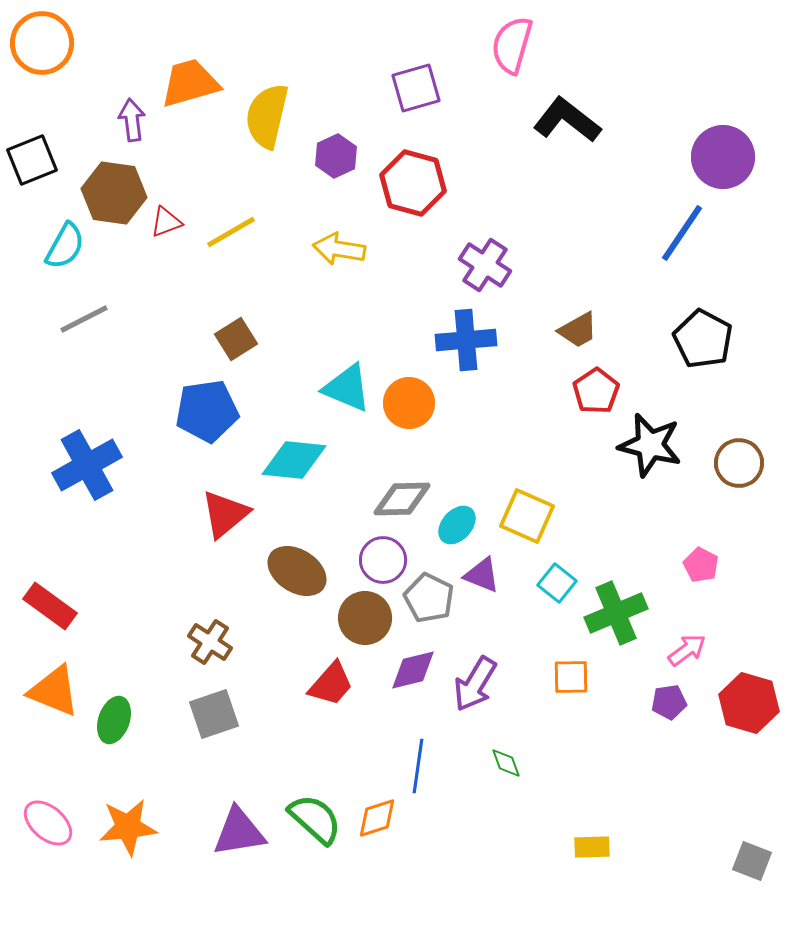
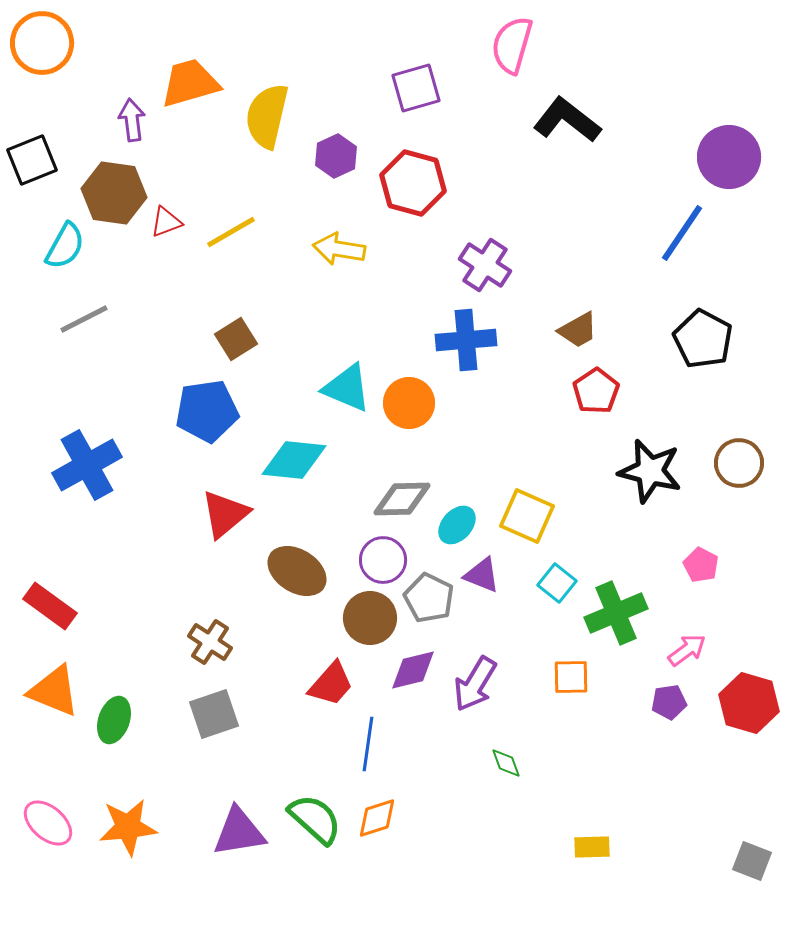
purple circle at (723, 157): moved 6 px right
black star at (650, 445): moved 26 px down
brown circle at (365, 618): moved 5 px right
blue line at (418, 766): moved 50 px left, 22 px up
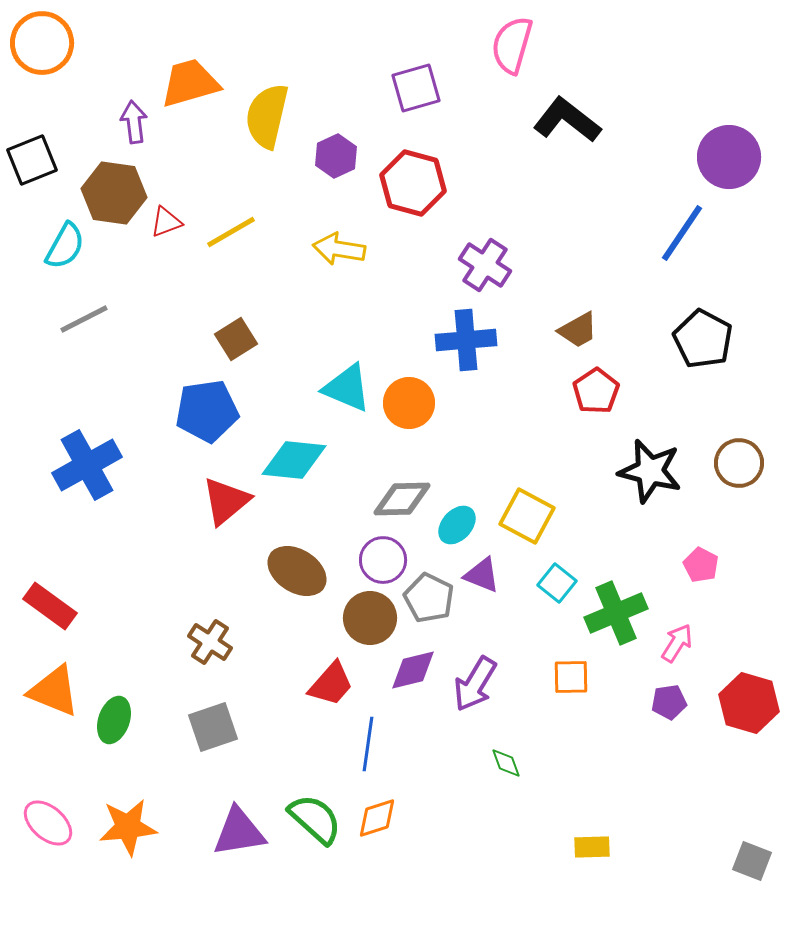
purple arrow at (132, 120): moved 2 px right, 2 px down
red triangle at (225, 514): moved 1 px right, 13 px up
yellow square at (527, 516): rotated 4 degrees clockwise
pink arrow at (687, 650): moved 10 px left, 7 px up; rotated 21 degrees counterclockwise
gray square at (214, 714): moved 1 px left, 13 px down
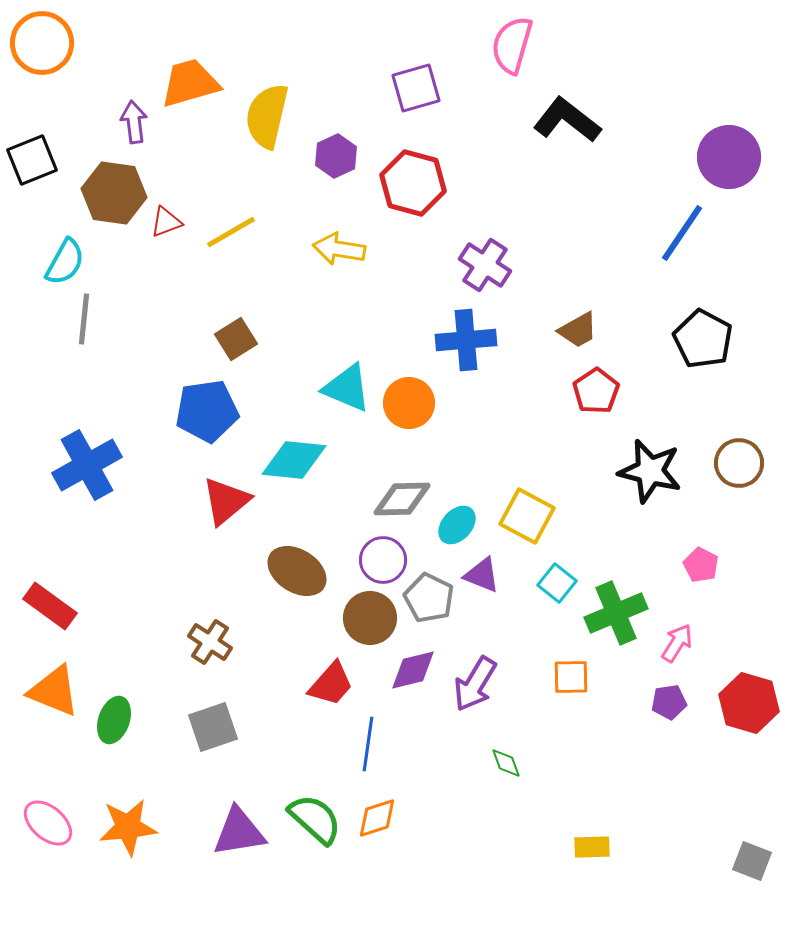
cyan semicircle at (65, 246): moved 16 px down
gray line at (84, 319): rotated 57 degrees counterclockwise
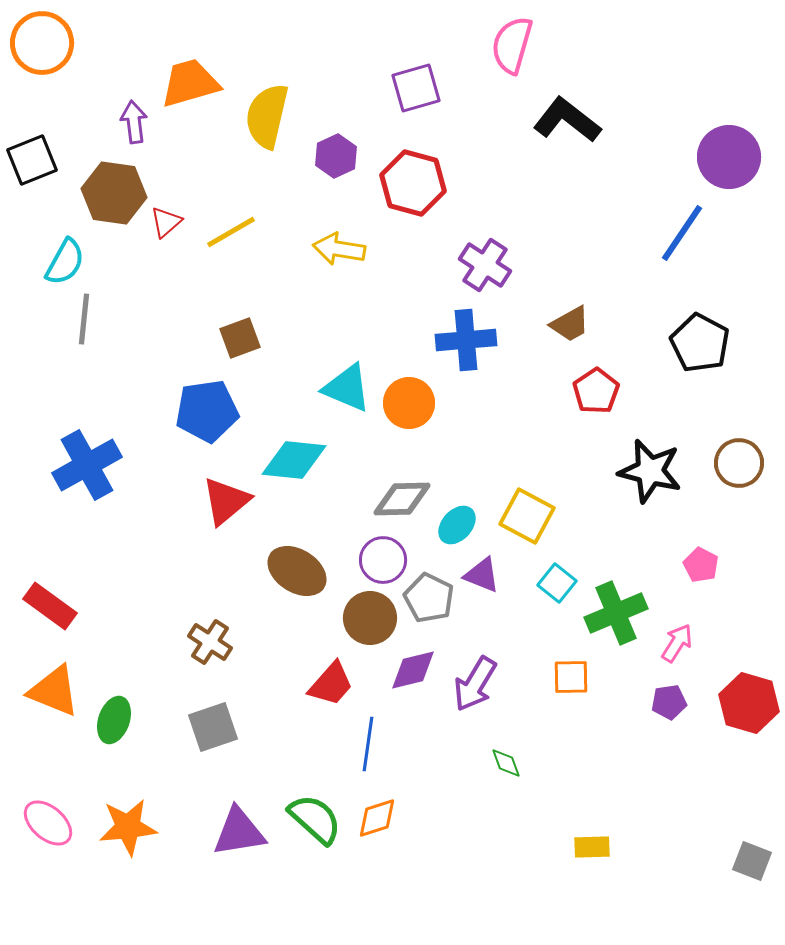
red triangle at (166, 222): rotated 20 degrees counterclockwise
brown trapezoid at (578, 330): moved 8 px left, 6 px up
brown square at (236, 339): moved 4 px right, 1 px up; rotated 12 degrees clockwise
black pentagon at (703, 339): moved 3 px left, 4 px down
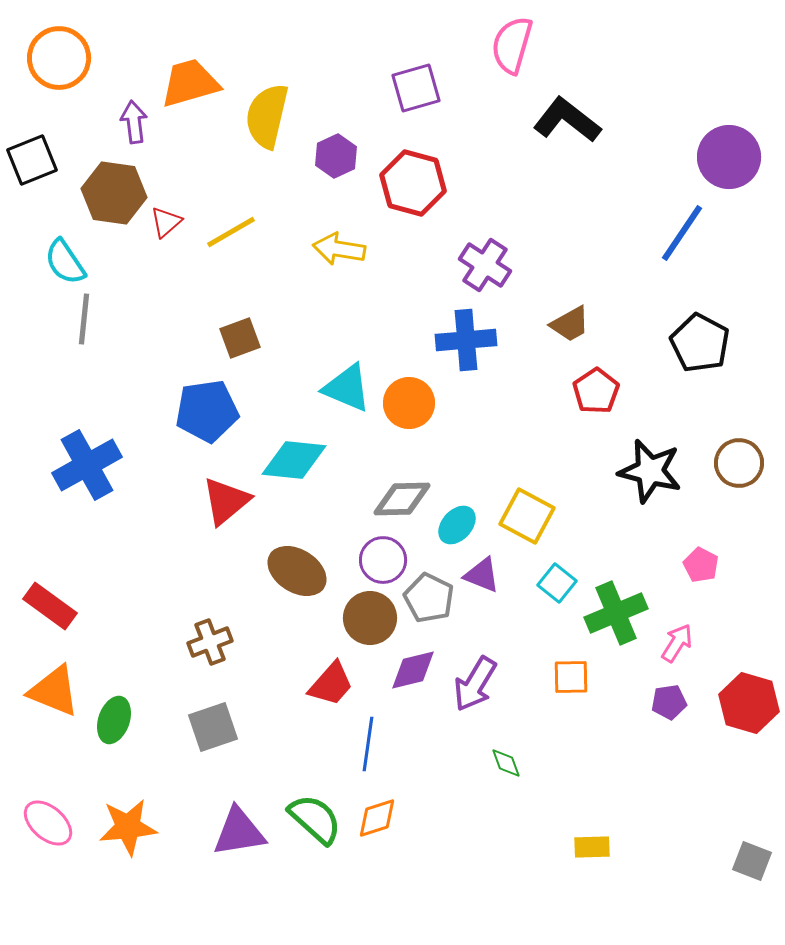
orange circle at (42, 43): moved 17 px right, 15 px down
cyan semicircle at (65, 262): rotated 117 degrees clockwise
brown cross at (210, 642): rotated 36 degrees clockwise
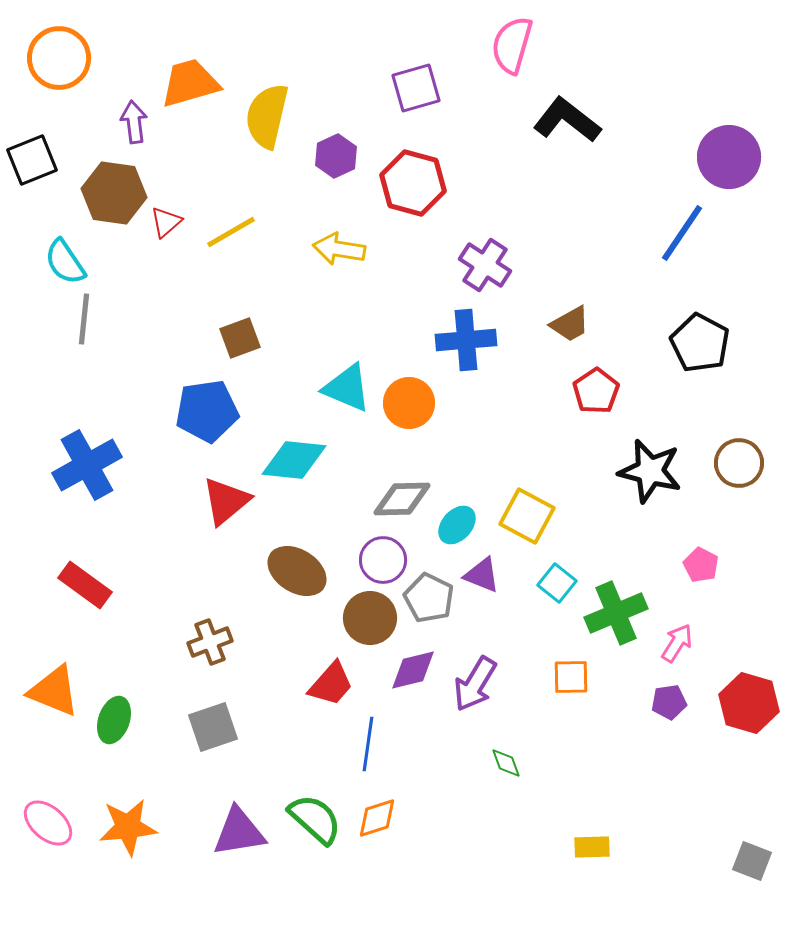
red rectangle at (50, 606): moved 35 px right, 21 px up
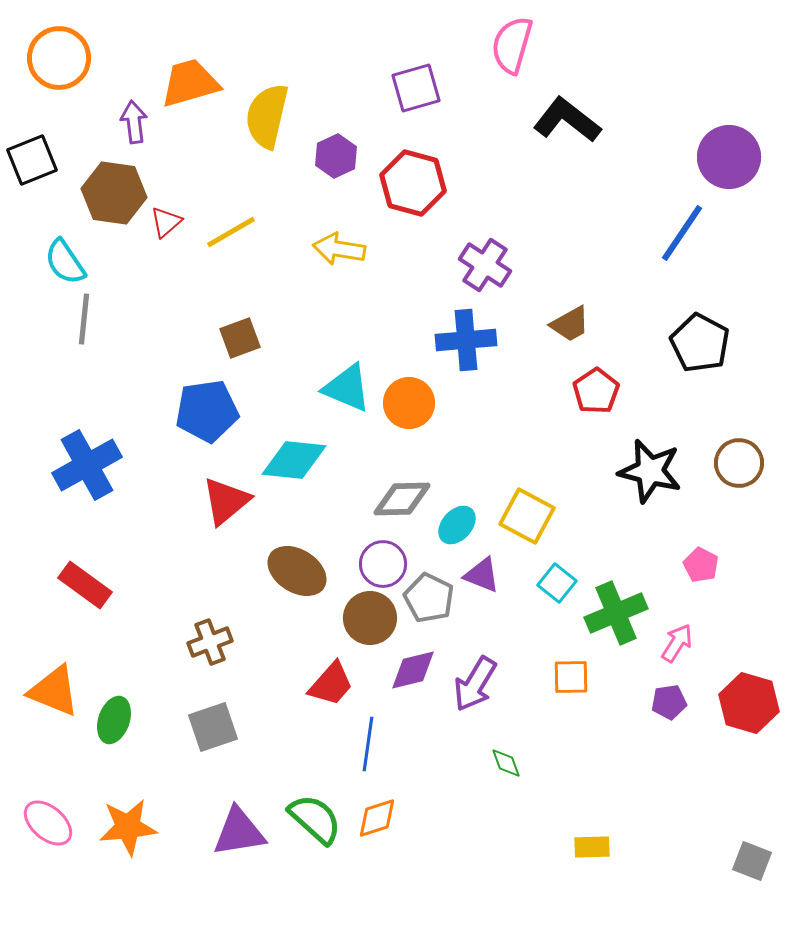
purple circle at (383, 560): moved 4 px down
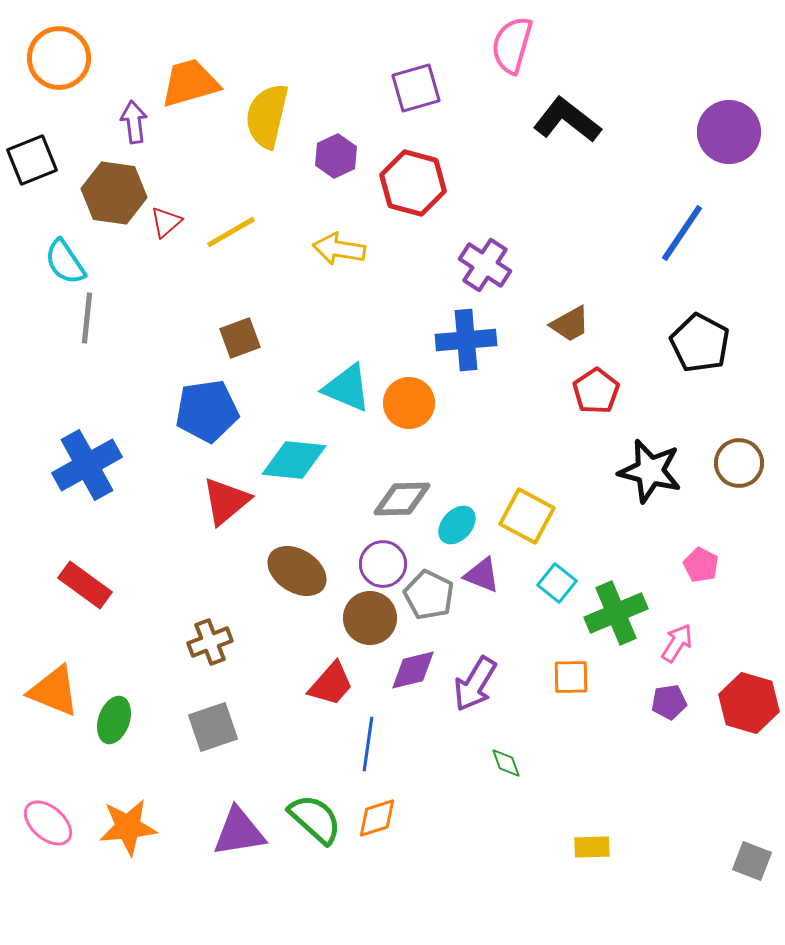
purple circle at (729, 157): moved 25 px up
gray line at (84, 319): moved 3 px right, 1 px up
gray pentagon at (429, 598): moved 3 px up
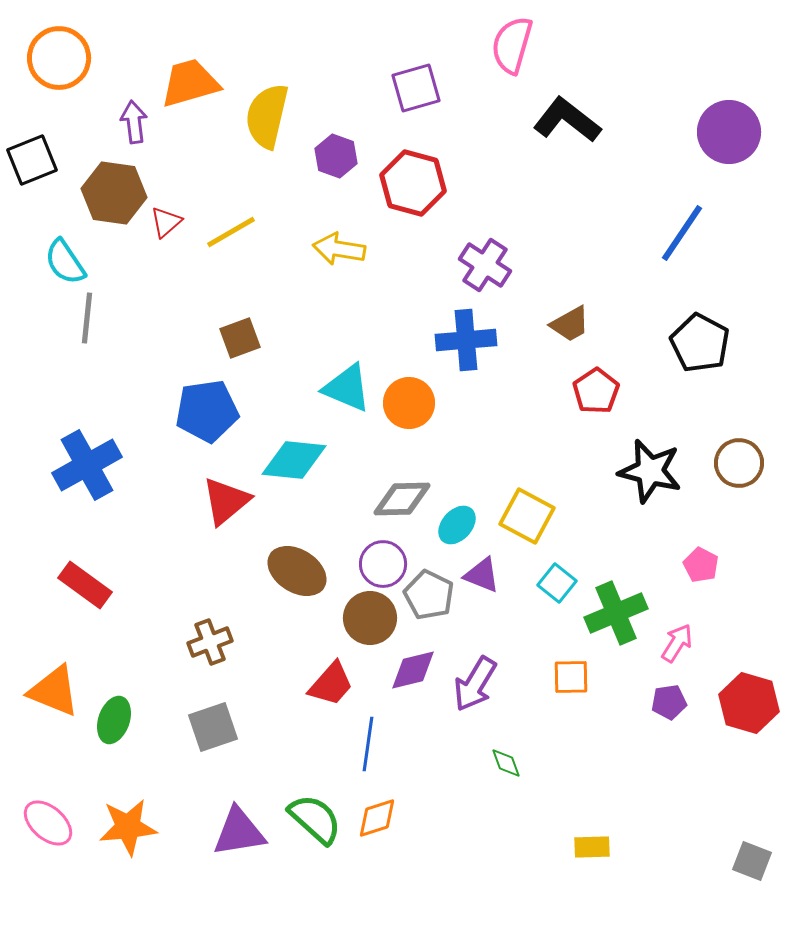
purple hexagon at (336, 156): rotated 15 degrees counterclockwise
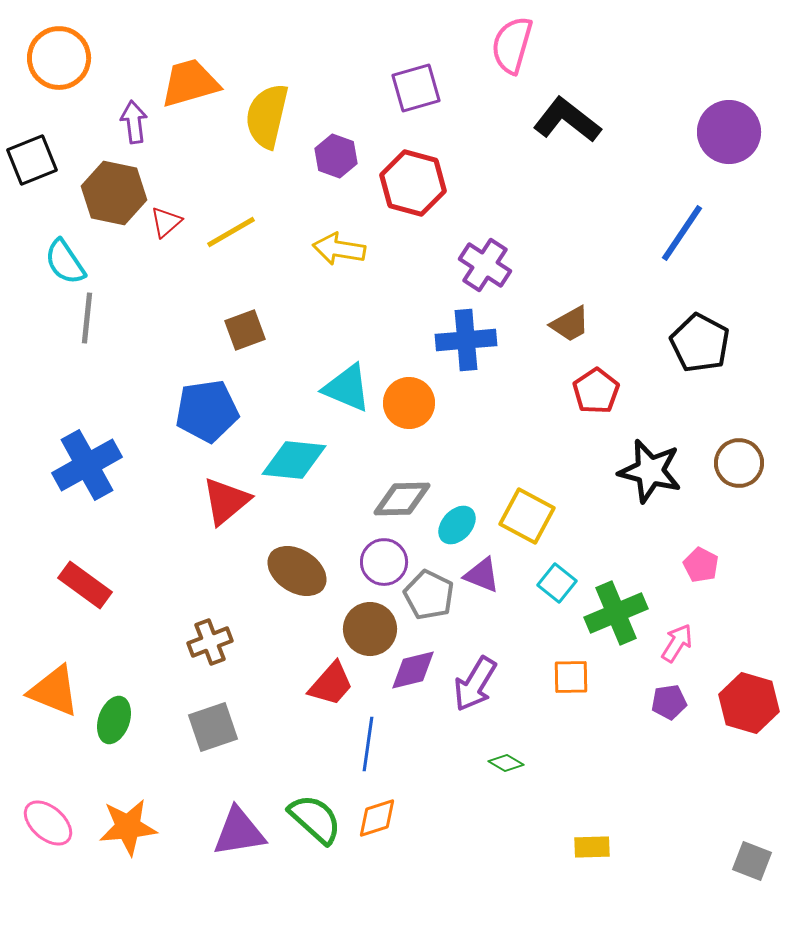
brown hexagon at (114, 193): rotated 4 degrees clockwise
brown square at (240, 338): moved 5 px right, 8 px up
purple circle at (383, 564): moved 1 px right, 2 px up
brown circle at (370, 618): moved 11 px down
green diamond at (506, 763): rotated 40 degrees counterclockwise
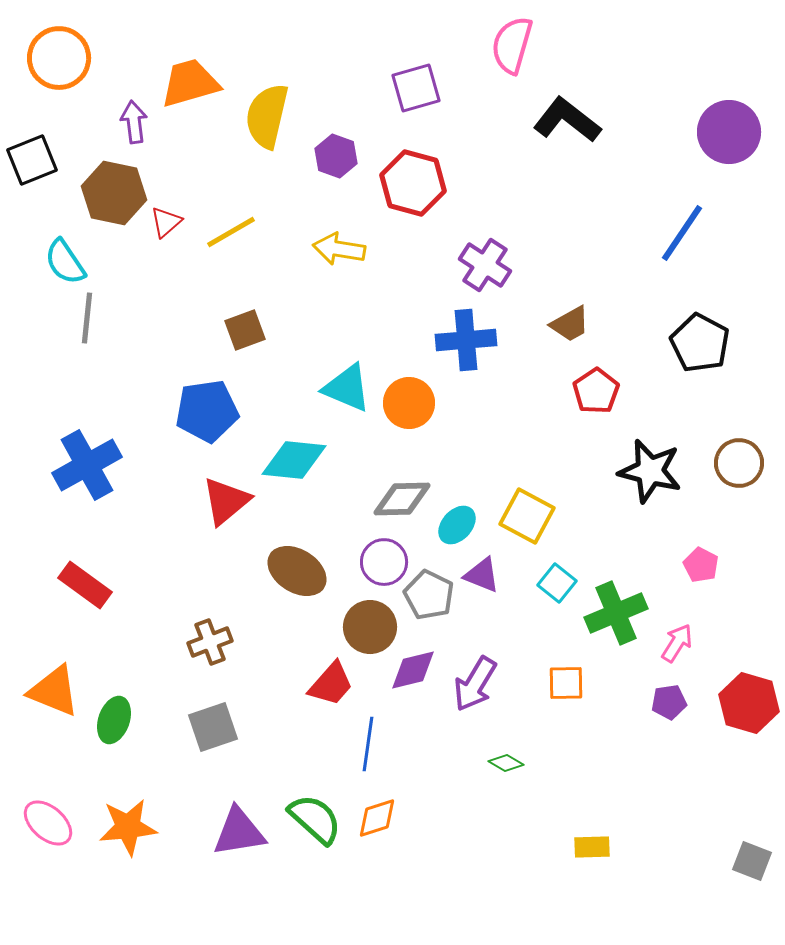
brown circle at (370, 629): moved 2 px up
orange square at (571, 677): moved 5 px left, 6 px down
